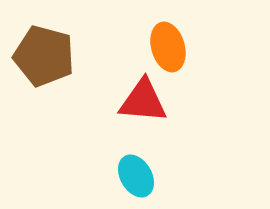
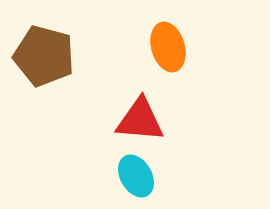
red triangle: moved 3 px left, 19 px down
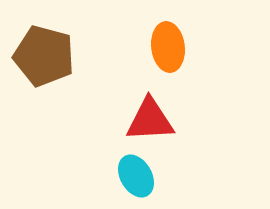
orange ellipse: rotated 9 degrees clockwise
red triangle: moved 10 px right; rotated 8 degrees counterclockwise
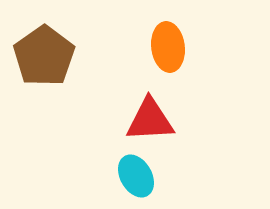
brown pentagon: rotated 22 degrees clockwise
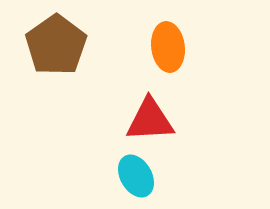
brown pentagon: moved 12 px right, 11 px up
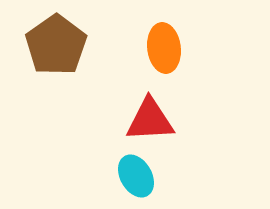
orange ellipse: moved 4 px left, 1 px down
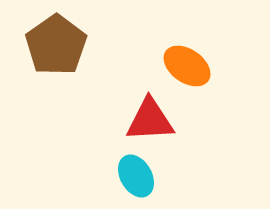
orange ellipse: moved 23 px right, 18 px down; rotated 48 degrees counterclockwise
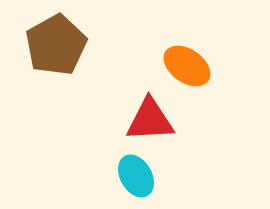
brown pentagon: rotated 6 degrees clockwise
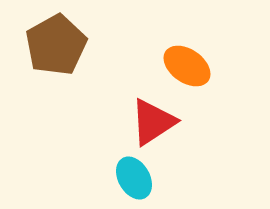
red triangle: moved 3 px right, 2 px down; rotated 30 degrees counterclockwise
cyan ellipse: moved 2 px left, 2 px down
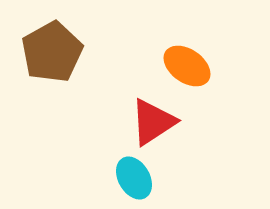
brown pentagon: moved 4 px left, 7 px down
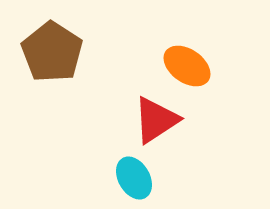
brown pentagon: rotated 10 degrees counterclockwise
red triangle: moved 3 px right, 2 px up
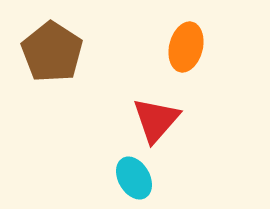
orange ellipse: moved 1 px left, 19 px up; rotated 69 degrees clockwise
red triangle: rotated 16 degrees counterclockwise
